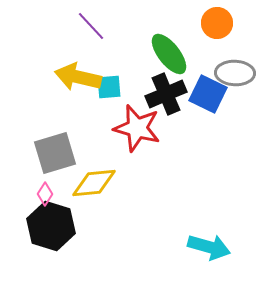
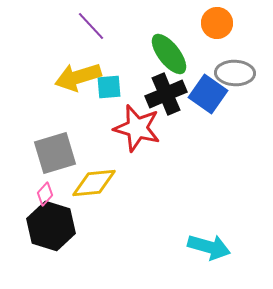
yellow arrow: rotated 30 degrees counterclockwise
blue square: rotated 9 degrees clockwise
pink diamond: rotated 10 degrees clockwise
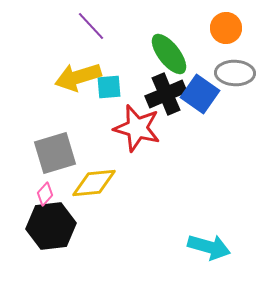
orange circle: moved 9 px right, 5 px down
blue square: moved 8 px left
black hexagon: rotated 24 degrees counterclockwise
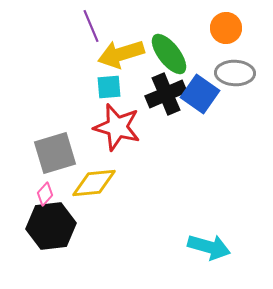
purple line: rotated 20 degrees clockwise
yellow arrow: moved 43 px right, 23 px up
red star: moved 20 px left, 1 px up
